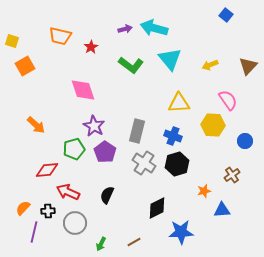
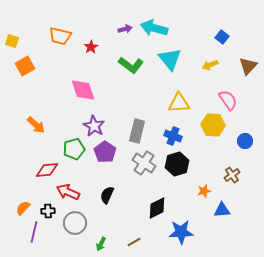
blue square: moved 4 px left, 22 px down
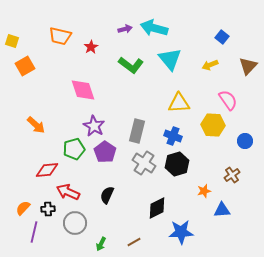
black cross: moved 2 px up
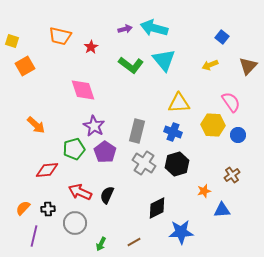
cyan triangle: moved 6 px left, 1 px down
pink semicircle: moved 3 px right, 2 px down
blue cross: moved 4 px up
blue circle: moved 7 px left, 6 px up
red arrow: moved 12 px right
purple line: moved 4 px down
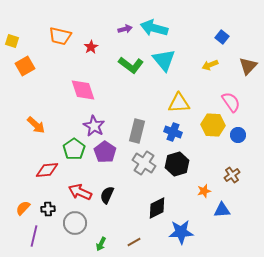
green pentagon: rotated 20 degrees counterclockwise
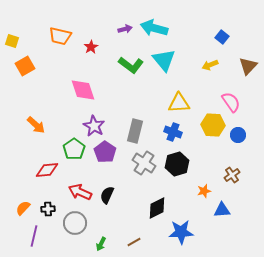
gray rectangle: moved 2 px left
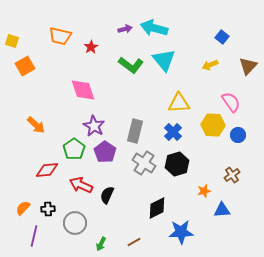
blue cross: rotated 24 degrees clockwise
red arrow: moved 1 px right, 7 px up
